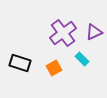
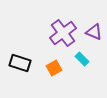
purple triangle: rotated 48 degrees clockwise
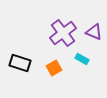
cyan rectangle: rotated 16 degrees counterclockwise
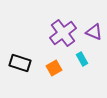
cyan rectangle: rotated 32 degrees clockwise
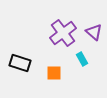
purple triangle: rotated 18 degrees clockwise
orange square: moved 5 px down; rotated 28 degrees clockwise
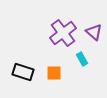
black rectangle: moved 3 px right, 9 px down
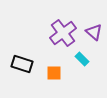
cyan rectangle: rotated 16 degrees counterclockwise
black rectangle: moved 1 px left, 8 px up
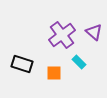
purple cross: moved 1 px left, 2 px down
cyan rectangle: moved 3 px left, 3 px down
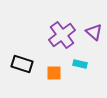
cyan rectangle: moved 1 px right, 2 px down; rotated 32 degrees counterclockwise
